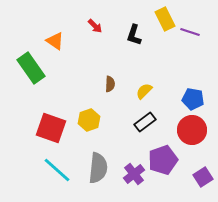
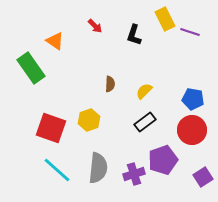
purple cross: rotated 20 degrees clockwise
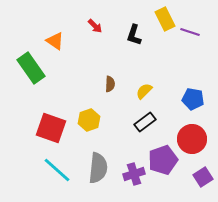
red circle: moved 9 px down
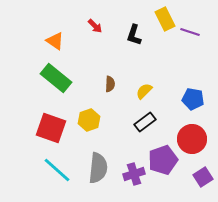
green rectangle: moved 25 px right, 10 px down; rotated 16 degrees counterclockwise
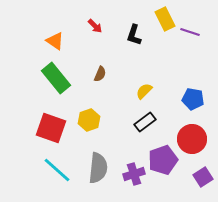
green rectangle: rotated 12 degrees clockwise
brown semicircle: moved 10 px left, 10 px up; rotated 21 degrees clockwise
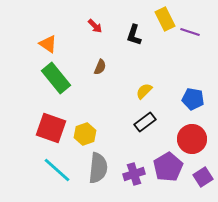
orange triangle: moved 7 px left, 3 px down
brown semicircle: moved 7 px up
yellow hexagon: moved 4 px left, 14 px down
purple pentagon: moved 5 px right, 7 px down; rotated 12 degrees counterclockwise
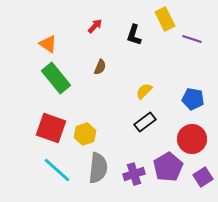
red arrow: rotated 91 degrees counterclockwise
purple line: moved 2 px right, 7 px down
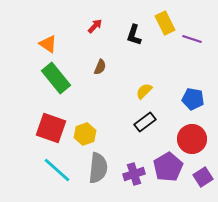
yellow rectangle: moved 4 px down
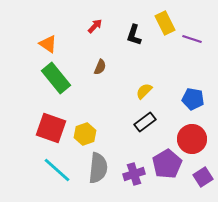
purple pentagon: moved 1 px left, 3 px up
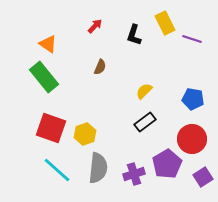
green rectangle: moved 12 px left, 1 px up
